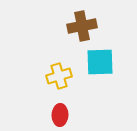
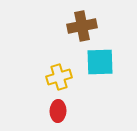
yellow cross: moved 1 px down
red ellipse: moved 2 px left, 4 px up
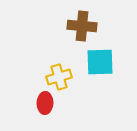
brown cross: rotated 16 degrees clockwise
red ellipse: moved 13 px left, 8 px up
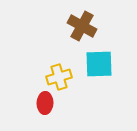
brown cross: rotated 24 degrees clockwise
cyan square: moved 1 px left, 2 px down
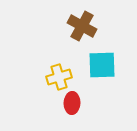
cyan square: moved 3 px right, 1 px down
red ellipse: moved 27 px right
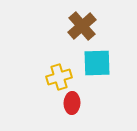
brown cross: rotated 20 degrees clockwise
cyan square: moved 5 px left, 2 px up
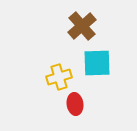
red ellipse: moved 3 px right, 1 px down; rotated 10 degrees counterclockwise
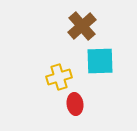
cyan square: moved 3 px right, 2 px up
